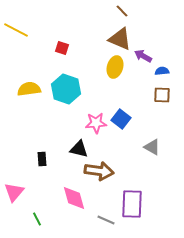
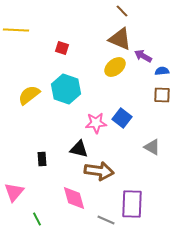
yellow line: rotated 25 degrees counterclockwise
yellow ellipse: rotated 35 degrees clockwise
yellow semicircle: moved 6 px down; rotated 30 degrees counterclockwise
blue square: moved 1 px right, 1 px up
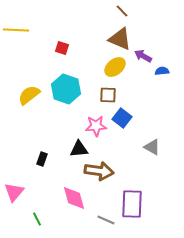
brown square: moved 54 px left
pink star: moved 3 px down
black triangle: rotated 18 degrees counterclockwise
black rectangle: rotated 24 degrees clockwise
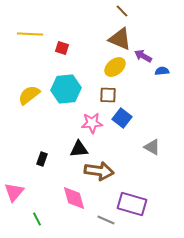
yellow line: moved 14 px right, 4 px down
cyan hexagon: rotated 24 degrees counterclockwise
pink star: moved 4 px left, 3 px up
purple rectangle: rotated 76 degrees counterclockwise
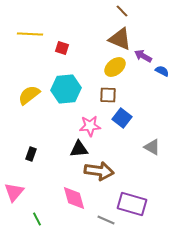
blue semicircle: rotated 32 degrees clockwise
pink star: moved 2 px left, 3 px down
black rectangle: moved 11 px left, 5 px up
